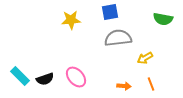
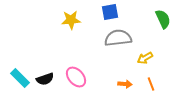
green semicircle: rotated 126 degrees counterclockwise
cyan rectangle: moved 2 px down
orange arrow: moved 1 px right, 2 px up
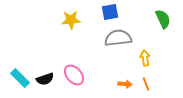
yellow arrow: rotated 112 degrees clockwise
pink ellipse: moved 2 px left, 2 px up
orange line: moved 5 px left
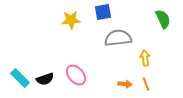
blue square: moved 7 px left
pink ellipse: moved 2 px right
